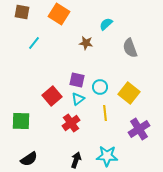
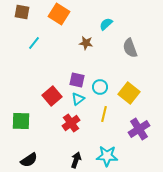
yellow line: moved 1 px left, 1 px down; rotated 21 degrees clockwise
black semicircle: moved 1 px down
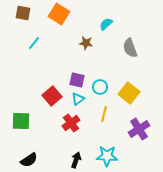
brown square: moved 1 px right, 1 px down
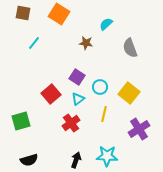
purple square: moved 3 px up; rotated 21 degrees clockwise
red square: moved 1 px left, 2 px up
green square: rotated 18 degrees counterclockwise
black semicircle: rotated 18 degrees clockwise
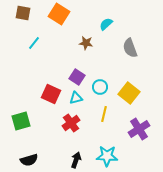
red square: rotated 24 degrees counterclockwise
cyan triangle: moved 2 px left, 1 px up; rotated 24 degrees clockwise
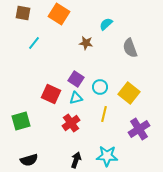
purple square: moved 1 px left, 2 px down
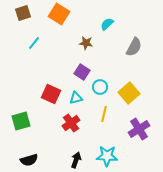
brown square: rotated 28 degrees counterclockwise
cyan semicircle: moved 1 px right
gray semicircle: moved 4 px right, 1 px up; rotated 132 degrees counterclockwise
purple square: moved 6 px right, 7 px up
yellow square: rotated 10 degrees clockwise
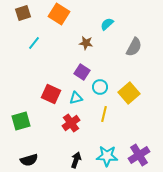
purple cross: moved 26 px down
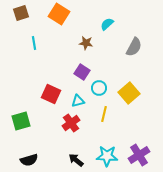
brown square: moved 2 px left
cyan line: rotated 48 degrees counterclockwise
cyan circle: moved 1 px left, 1 px down
cyan triangle: moved 2 px right, 3 px down
black arrow: rotated 70 degrees counterclockwise
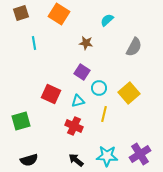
cyan semicircle: moved 4 px up
red cross: moved 3 px right, 3 px down; rotated 30 degrees counterclockwise
purple cross: moved 1 px right, 1 px up
